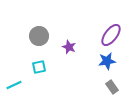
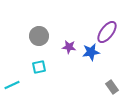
purple ellipse: moved 4 px left, 3 px up
purple star: rotated 16 degrees counterclockwise
blue star: moved 16 px left, 9 px up
cyan line: moved 2 px left
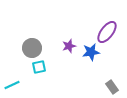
gray circle: moved 7 px left, 12 px down
purple star: moved 1 px up; rotated 24 degrees counterclockwise
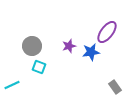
gray circle: moved 2 px up
cyan square: rotated 32 degrees clockwise
gray rectangle: moved 3 px right
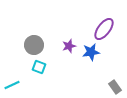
purple ellipse: moved 3 px left, 3 px up
gray circle: moved 2 px right, 1 px up
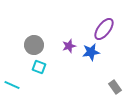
cyan line: rotated 49 degrees clockwise
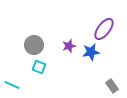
gray rectangle: moved 3 px left, 1 px up
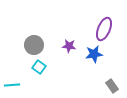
purple ellipse: rotated 15 degrees counterclockwise
purple star: rotated 24 degrees clockwise
blue star: moved 3 px right, 2 px down
cyan square: rotated 16 degrees clockwise
cyan line: rotated 28 degrees counterclockwise
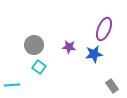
purple star: moved 1 px down
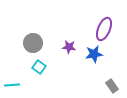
gray circle: moved 1 px left, 2 px up
